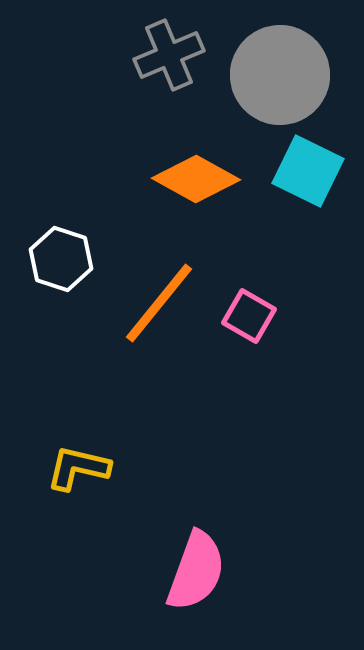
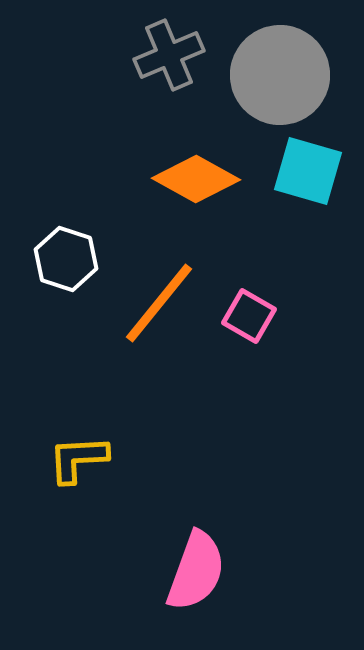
cyan square: rotated 10 degrees counterclockwise
white hexagon: moved 5 px right
yellow L-shape: moved 9 px up; rotated 16 degrees counterclockwise
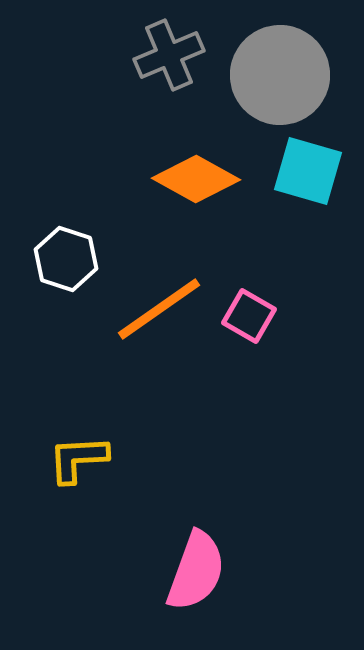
orange line: moved 6 px down; rotated 16 degrees clockwise
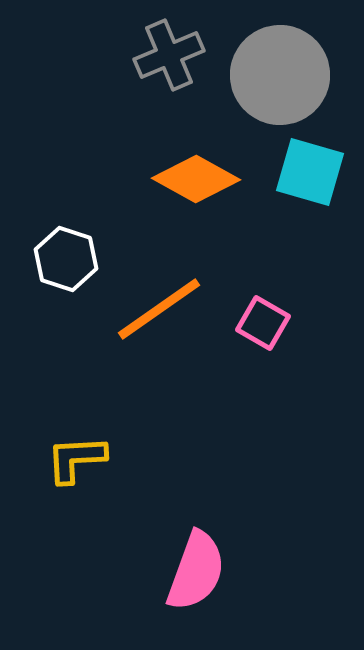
cyan square: moved 2 px right, 1 px down
pink square: moved 14 px right, 7 px down
yellow L-shape: moved 2 px left
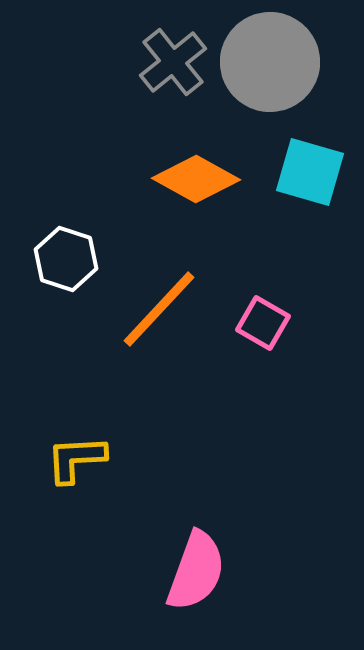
gray cross: moved 4 px right, 7 px down; rotated 16 degrees counterclockwise
gray circle: moved 10 px left, 13 px up
orange line: rotated 12 degrees counterclockwise
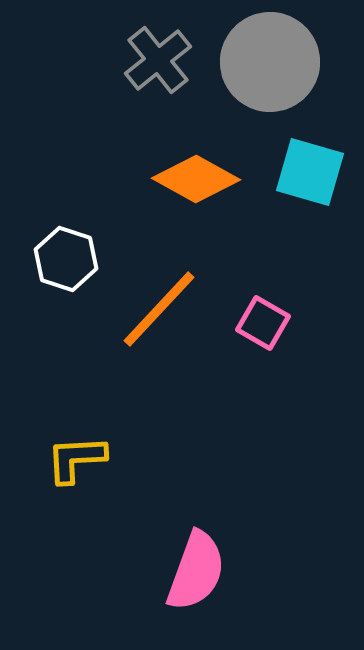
gray cross: moved 15 px left, 2 px up
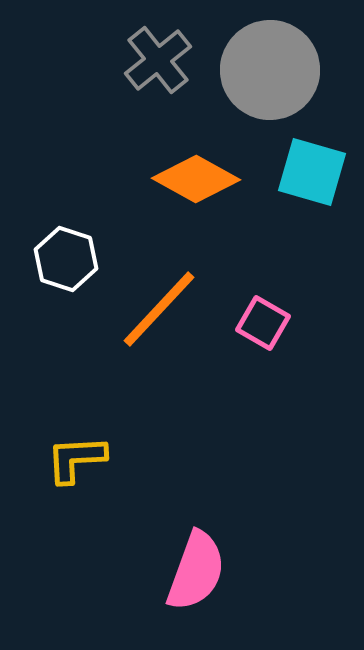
gray circle: moved 8 px down
cyan square: moved 2 px right
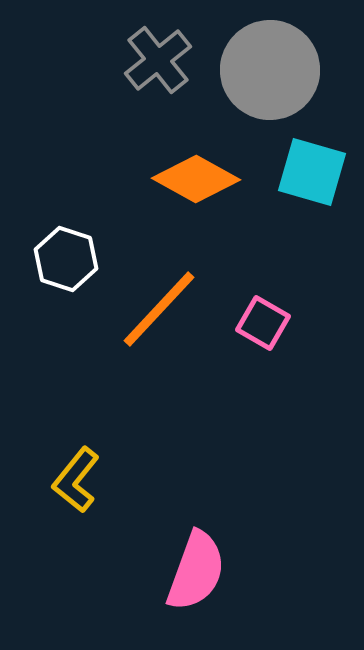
yellow L-shape: moved 21 px down; rotated 48 degrees counterclockwise
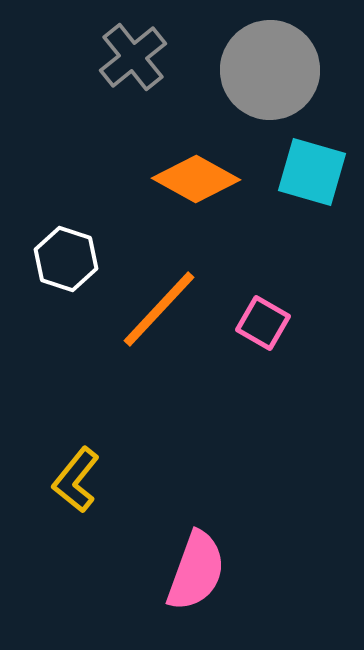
gray cross: moved 25 px left, 3 px up
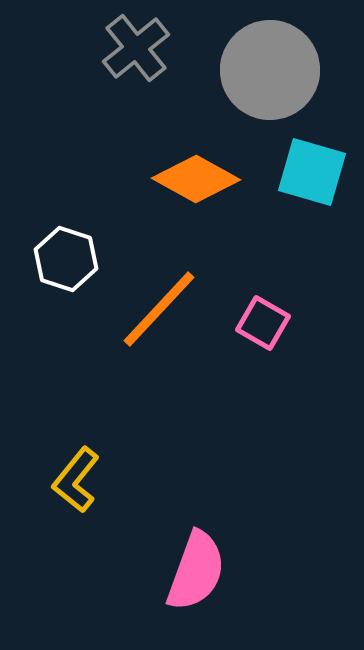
gray cross: moved 3 px right, 9 px up
